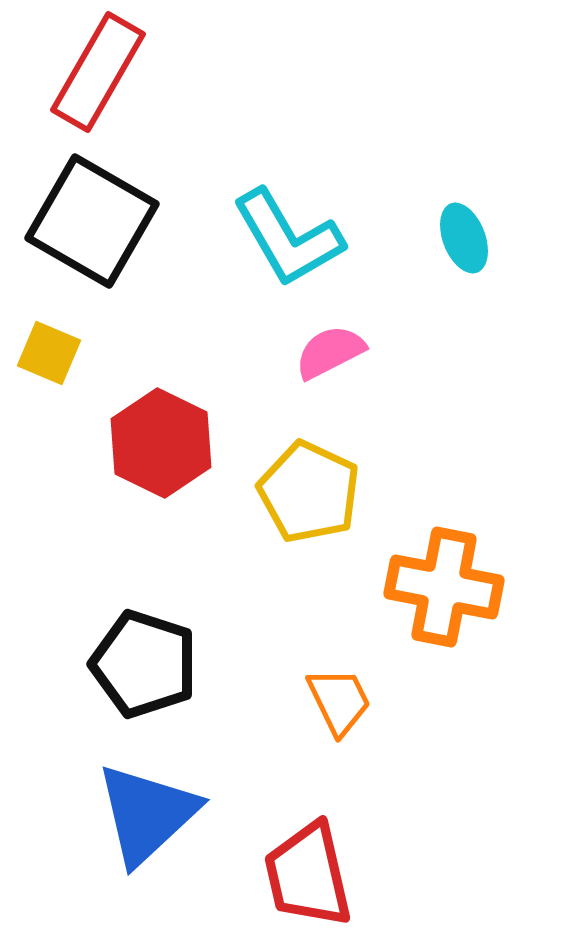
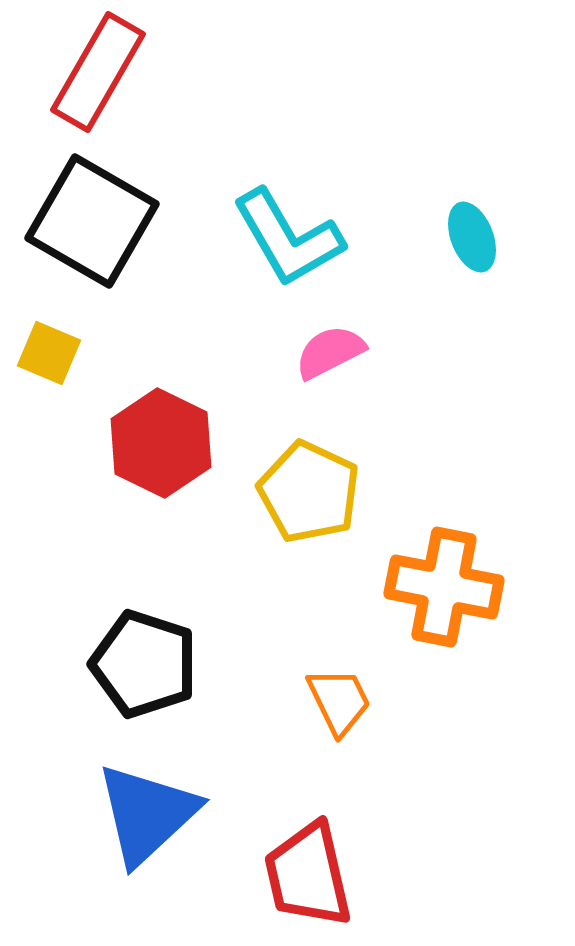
cyan ellipse: moved 8 px right, 1 px up
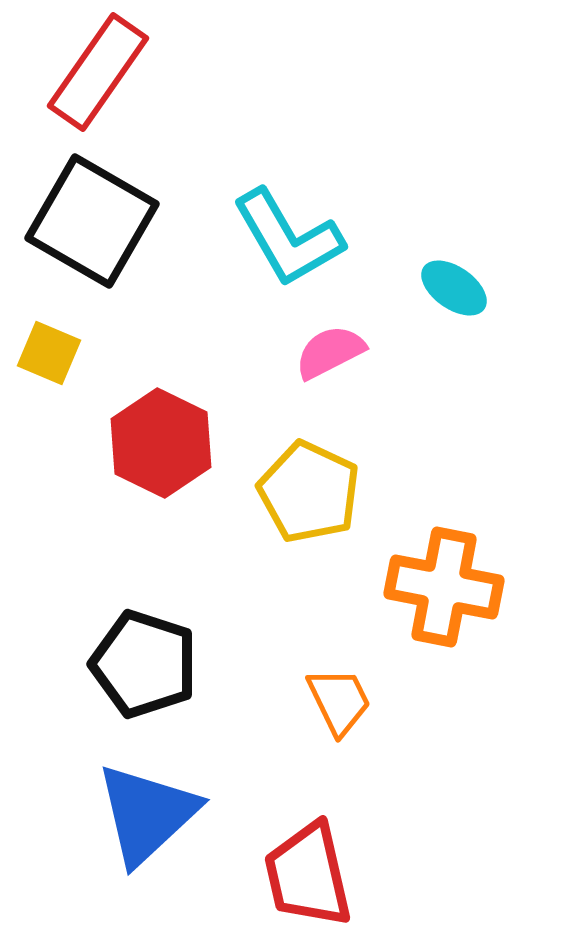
red rectangle: rotated 5 degrees clockwise
cyan ellipse: moved 18 px left, 51 px down; rotated 34 degrees counterclockwise
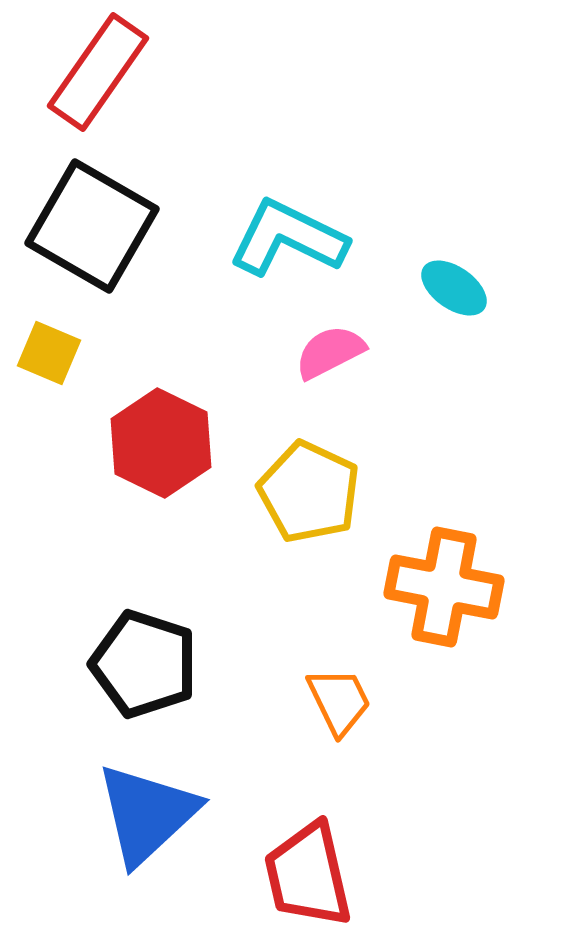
black square: moved 5 px down
cyan L-shape: rotated 146 degrees clockwise
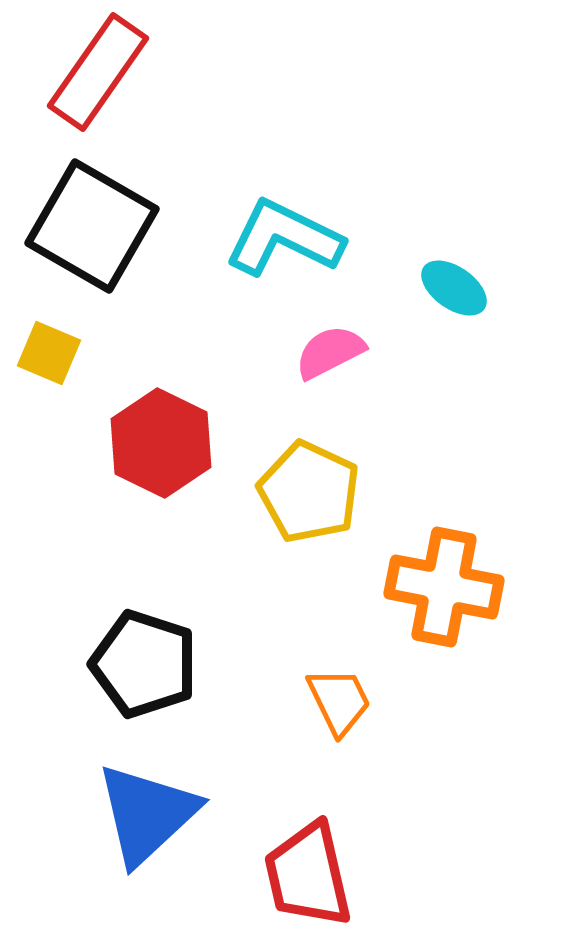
cyan L-shape: moved 4 px left
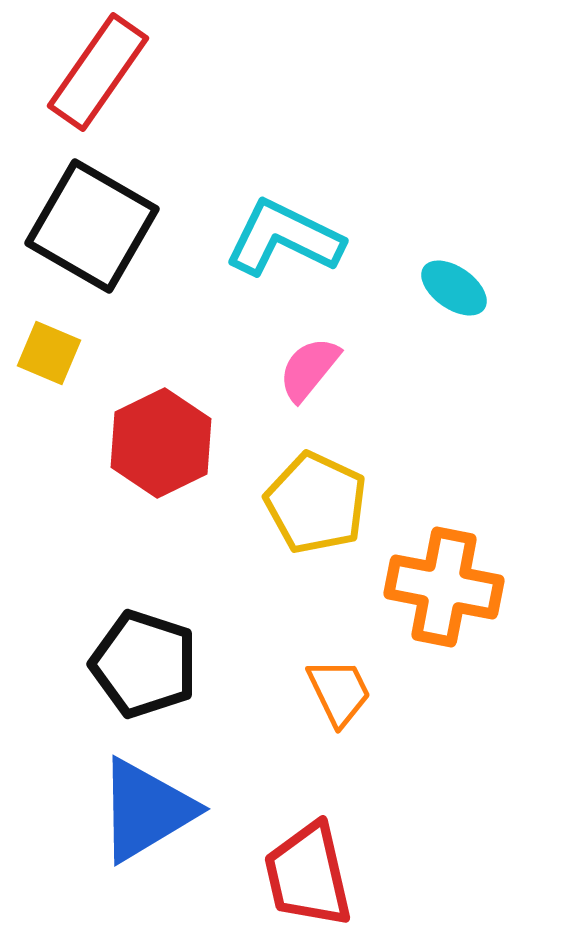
pink semicircle: moved 21 px left, 17 px down; rotated 24 degrees counterclockwise
red hexagon: rotated 8 degrees clockwise
yellow pentagon: moved 7 px right, 11 px down
orange trapezoid: moved 9 px up
blue triangle: moved 1 px left, 4 px up; rotated 12 degrees clockwise
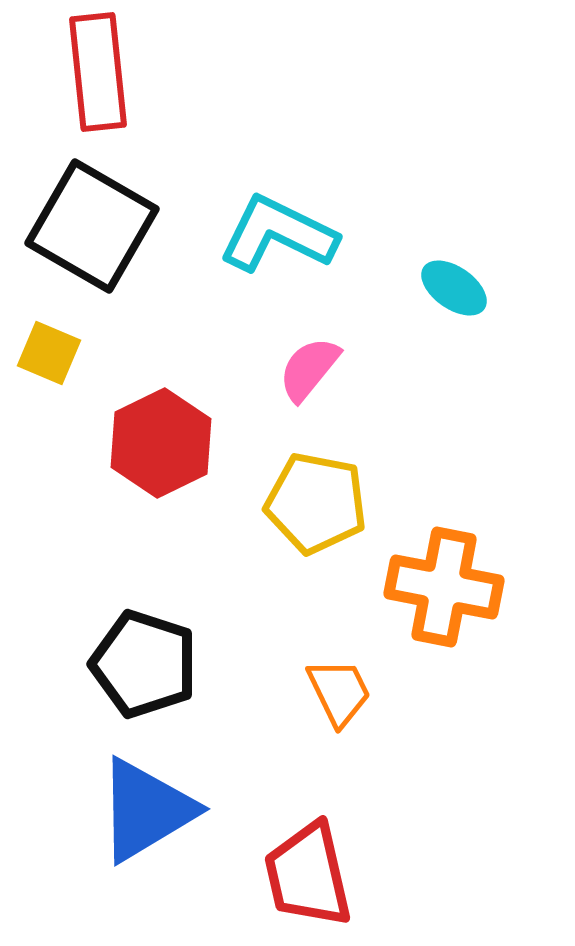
red rectangle: rotated 41 degrees counterclockwise
cyan L-shape: moved 6 px left, 4 px up
yellow pentagon: rotated 14 degrees counterclockwise
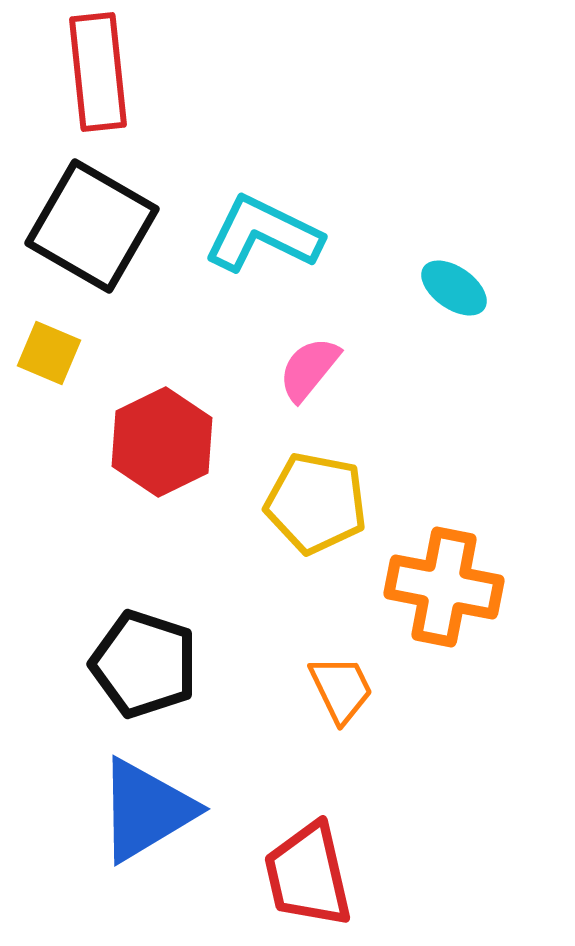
cyan L-shape: moved 15 px left
red hexagon: moved 1 px right, 1 px up
orange trapezoid: moved 2 px right, 3 px up
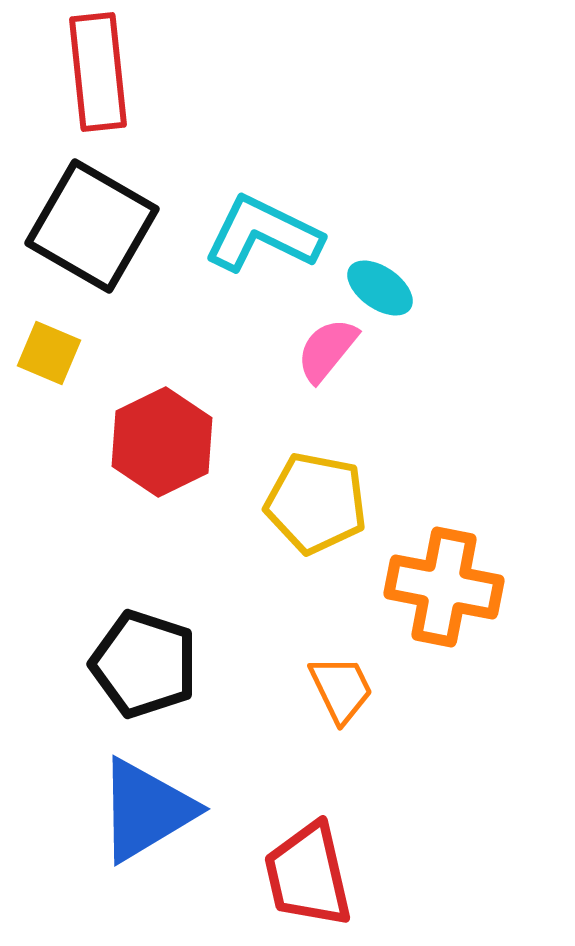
cyan ellipse: moved 74 px left
pink semicircle: moved 18 px right, 19 px up
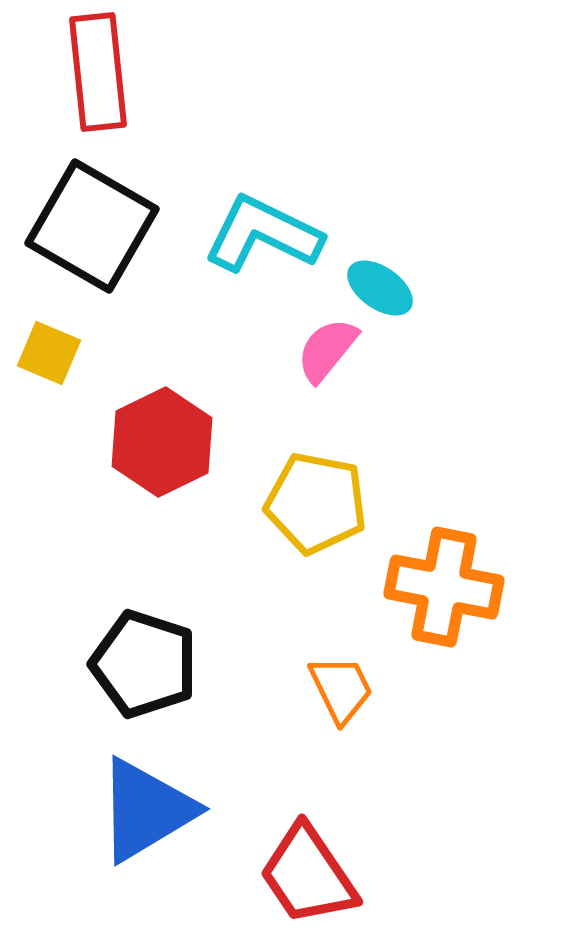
red trapezoid: rotated 21 degrees counterclockwise
